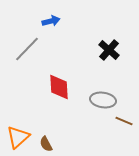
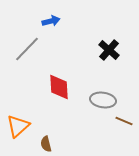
orange triangle: moved 11 px up
brown semicircle: rotated 14 degrees clockwise
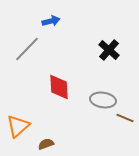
brown line: moved 1 px right, 3 px up
brown semicircle: rotated 84 degrees clockwise
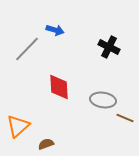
blue arrow: moved 4 px right, 9 px down; rotated 30 degrees clockwise
black cross: moved 3 px up; rotated 15 degrees counterclockwise
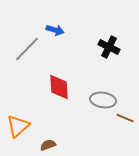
brown semicircle: moved 2 px right, 1 px down
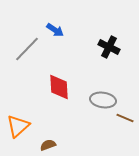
blue arrow: rotated 18 degrees clockwise
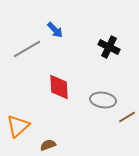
blue arrow: rotated 12 degrees clockwise
gray line: rotated 16 degrees clockwise
brown line: moved 2 px right, 1 px up; rotated 54 degrees counterclockwise
